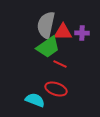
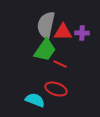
green trapezoid: moved 3 px left, 3 px down; rotated 20 degrees counterclockwise
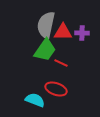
red line: moved 1 px right, 1 px up
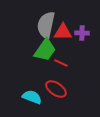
red ellipse: rotated 15 degrees clockwise
cyan semicircle: moved 3 px left, 3 px up
